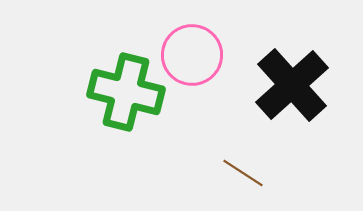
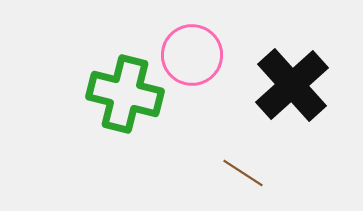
green cross: moved 1 px left, 2 px down
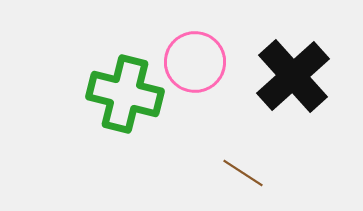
pink circle: moved 3 px right, 7 px down
black cross: moved 1 px right, 9 px up
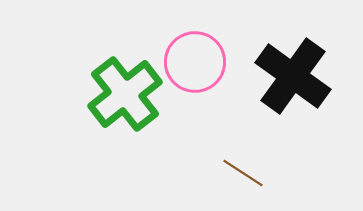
black cross: rotated 12 degrees counterclockwise
green cross: rotated 38 degrees clockwise
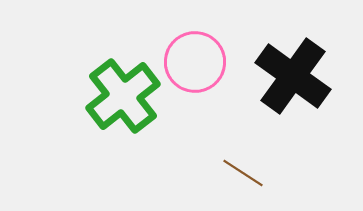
green cross: moved 2 px left, 2 px down
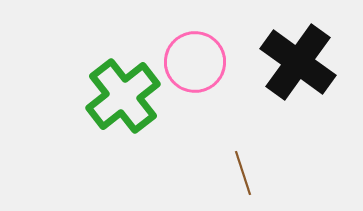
black cross: moved 5 px right, 14 px up
brown line: rotated 39 degrees clockwise
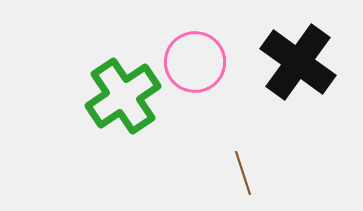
green cross: rotated 4 degrees clockwise
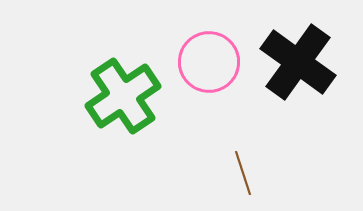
pink circle: moved 14 px right
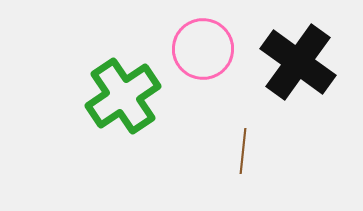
pink circle: moved 6 px left, 13 px up
brown line: moved 22 px up; rotated 24 degrees clockwise
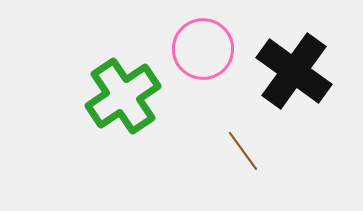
black cross: moved 4 px left, 9 px down
brown line: rotated 42 degrees counterclockwise
